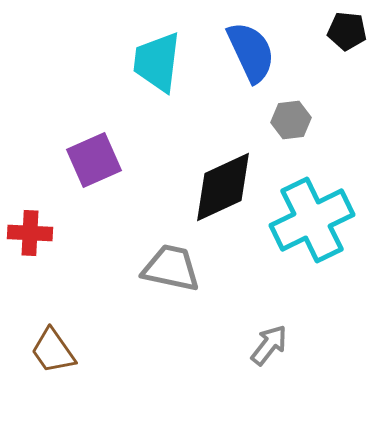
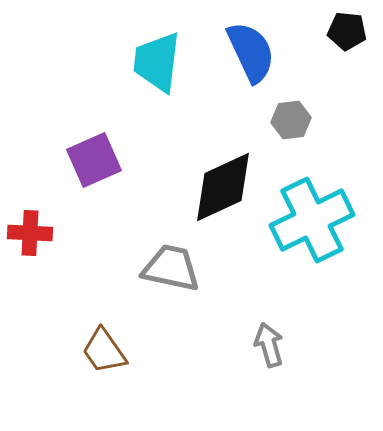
gray arrow: rotated 54 degrees counterclockwise
brown trapezoid: moved 51 px right
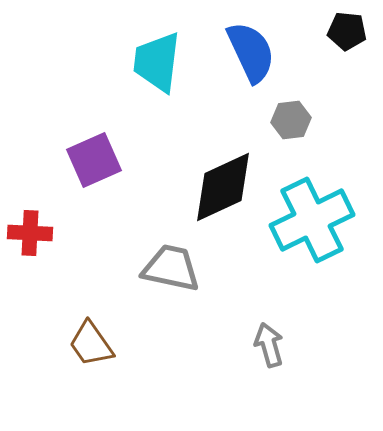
brown trapezoid: moved 13 px left, 7 px up
